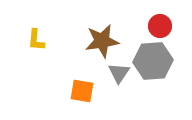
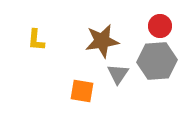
gray hexagon: moved 4 px right
gray triangle: moved 1 px left, 1 px down
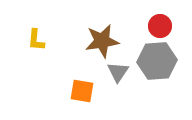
gray triangle: moved 2 px up
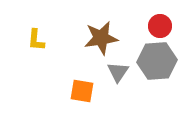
brown star: moved 1 px left, 3 px up
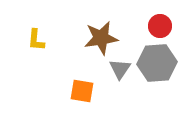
gray hexagon: moved 2 px down
gray triangle: moved 2 px right, 3 px up
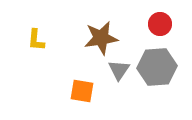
red circle: moved 2 px up
gray hexagon: moved 4 px down
gray triangle: moved 1 px left, 1 px down
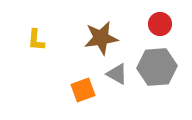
gray triangle: moved 2 px left, 4 px down; rotated 35 degrees counterclockwise
orange square: moved 1 px right, 1 px up; rotated 30 degrees counterclockwise
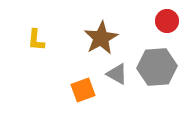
red circle: moved 7 px right, 3 px up
brown star: rotated 20 degrees counterclockwise
